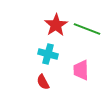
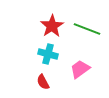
red star: moved 4 px left, 1 px down
pink trapezoid: moved 1 px left, 1 px up; rotated 55 degrees clockwise
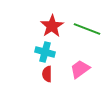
cyan cross: moved 3 px left, 2 px up
red semicircle: moved 4 px right, 8 px up; rotated 28 degrees clockwise
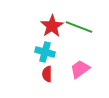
green line: moved 8 px left, 2 px up
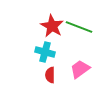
red star: rotated 10 degrees counterclockwise
red semicircle: moved 3 px right, 1 px down
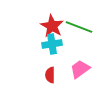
cyan cross: moved 7 px right, 8 px up; rotated 24 degrees counterclockwise
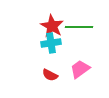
green line: rotated 20 degrees counterclockwise
cyan cross: moved 1 px left, 1 px up
red semicircle: rotated 63 degrees counterclockwise
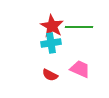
pink trapezoid: rotated 60 degrees clockwise
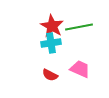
green line: rotated 12 degrees counterclockwise
